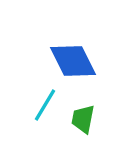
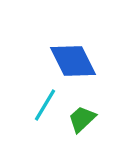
green trapezoid: moved 1 px left; rotated 36 degrees clockwise
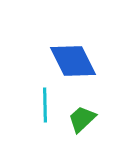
cyan line: rotated 32 degrees counterclockwise
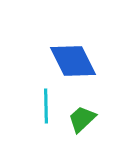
cyan line: moved 1 px right, 1 px down
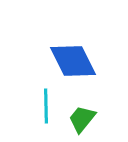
green trapezoid: rotated 8 degrees counterclockwise
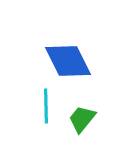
blue diamond: moved 5 px left
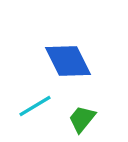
cyan line: moved 11 px left; rotated 60 degrees clockwise
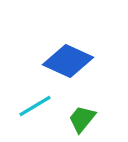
blue diamond: rotated 39 degrees counterclockwise
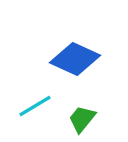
blue diamond: moved 7 px right, 2 px up
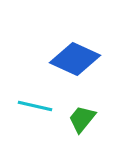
cyan line: rotated 44 degrees clockwise
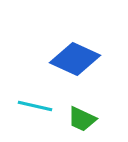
green trapezoid: rotated 104 degrees counterclockwise
